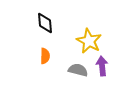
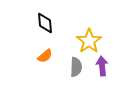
yellow star: rotated 10 degrees clockwise
orange semicircle: rotated 49 degrees clockwise
gray semicircle: moved 2 px left, 3 px up; rotated 78 degrees clockwise
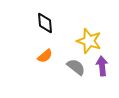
yellow star: rotated 20 degrees counterclockwise
gray semicircle: rotated 54 degrees counterclockwise
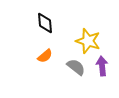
yellow star: moved 1 px left
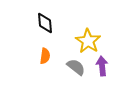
yellow star: rotated 15 degrees clockwise
orange semicircle: rotated 42 degrees counterclockwise
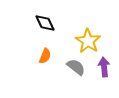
black diamond: rotated 20 degrees counterclockwise
orange semicircle: rotated 14 degrees clockwise
purple arrow: moved 2 px right, 1 px down
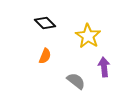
black diamond: rotated 20 degrees counterclockwise
yellow star: moved 5 px up
gray semicircle: moved 14 px down
